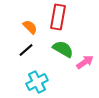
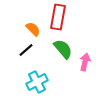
orange semicircle: moved 3 px right, 2 px down
green semicircle: rotated 20 degrees clockwise
pink arrow: rotated 42 degrees counterclockwise
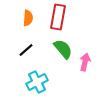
orange semicircle: moved 5 px left, 11 px up; rotated 49 degrees clockwise
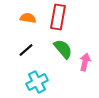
orange semicircle: rotated 84 degrees counterclockwise
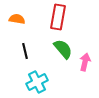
orange semicircle: moved 11 px left, 1 px down
black line: moved 1 px left, 1 px down; rotated 63 degrees counterclockwise
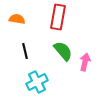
green semicircle: moved 2 px down
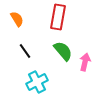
orange semicircle: rotated 49 degrees clockwise
black line: rotated 21 degrees counterclockwise
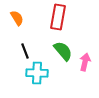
orange semicircle: moved 1 px up
black line: rotated 14 degrees clockwise
cyan cross: moved 9 px up; rotated 30 degrees clockwise
